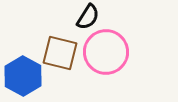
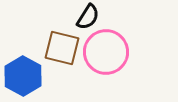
brown square: moved 2 px right, 5 px up
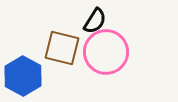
black semicircle: moved 7 px right, 4 px down
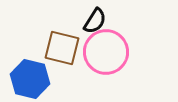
blue hexagon: moved 7 px right, 3 px down; rotated 15 degrees counterclockwise
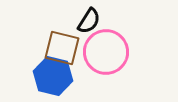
black semicircle: moved 6 px left
blue hexagon: moved 23 px right, 3 px up
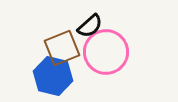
black semicircle: moved 1 px right, 5 px down; rotated 16 degrees clockwise
brown square: rotated 36 degrees counterclockwise
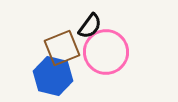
black semicircle: rotated 12 degrees counterclockwise
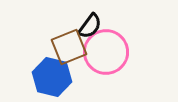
brown square: moved 7 px right, 1 px up
blue hexagon: moved 1 px left, 1 px down
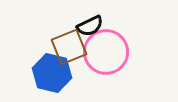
black semicircle: rotated 28 degrees clockwise
blue hexagon: moved 4 px up
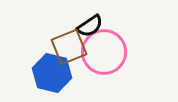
black semicircle: rotated 8 degrees counterclockwise
pink circle: moved 2 px left
